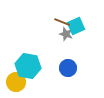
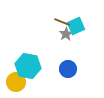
gray star: rotated 24 degrees clockwise
blue circle: moved 1 px down
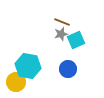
cyan square: moved 14 px down
gray star: moved 5 px left; rotated 16 degrees clockwise
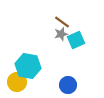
brown line: rotated 14 degrees clockwise
blue circle: moved 16 px down
yellow circle: moved 1 px right
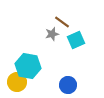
gray star: moved 9 px left
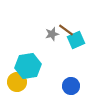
brown line: moved 4 px right, 8 px down
cyan hexagon: rotated 20 degrees counterclockwise
blue circle: moved 3 px right, 1 px down
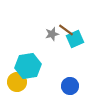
cyan square: moved 1 px left, 1 px up
blue circle: moved 1 px left
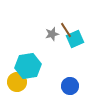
brown line: rotated 21 degrees clockwise
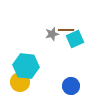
brown line: rotated 56 degrees counterclockwise
cyan hexagon: moved 2 px left; rotated 15 degrees clockwise
yellow circle: moved 3 px right
blue circle: moved 1 px right
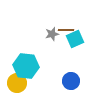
yellow circle: moved 3 px left, 1 px down
blue circle: moved 5 px up
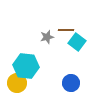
gray star: moved 5 px left, 3 px down
cyan square: moved 2 px right, 3 px down; rotated 30 degrees counterclockwise
blue circle: moved 2 px down
